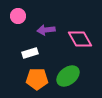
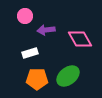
pink circle: moved 7 px right
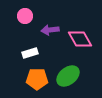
purple arrow: moved 4 px right
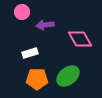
pink circle: moved 3 px left, 4 px up
purple arrow: moved 5 px left, 5 px up
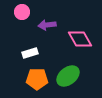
purple arrow: moved 2 px right
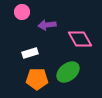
green ellipse: moved 4 px up
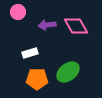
pink circle: moved 4 px left
pink diamond: moved 4 px left, 13 px up
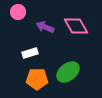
purple arrow: moved 2 px left, 2 px down; rotated 30 degrees clockwise
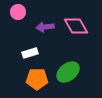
purple arrow: rotated 30 degrees counterclockwise
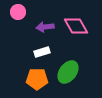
white rectangle: moved 12 px right, 1 px up
green ellipse: rotated 15 degrees counterclockwise
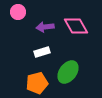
orange pentagon: moved 4 px down; rotated 15 degrees counterclockwise
